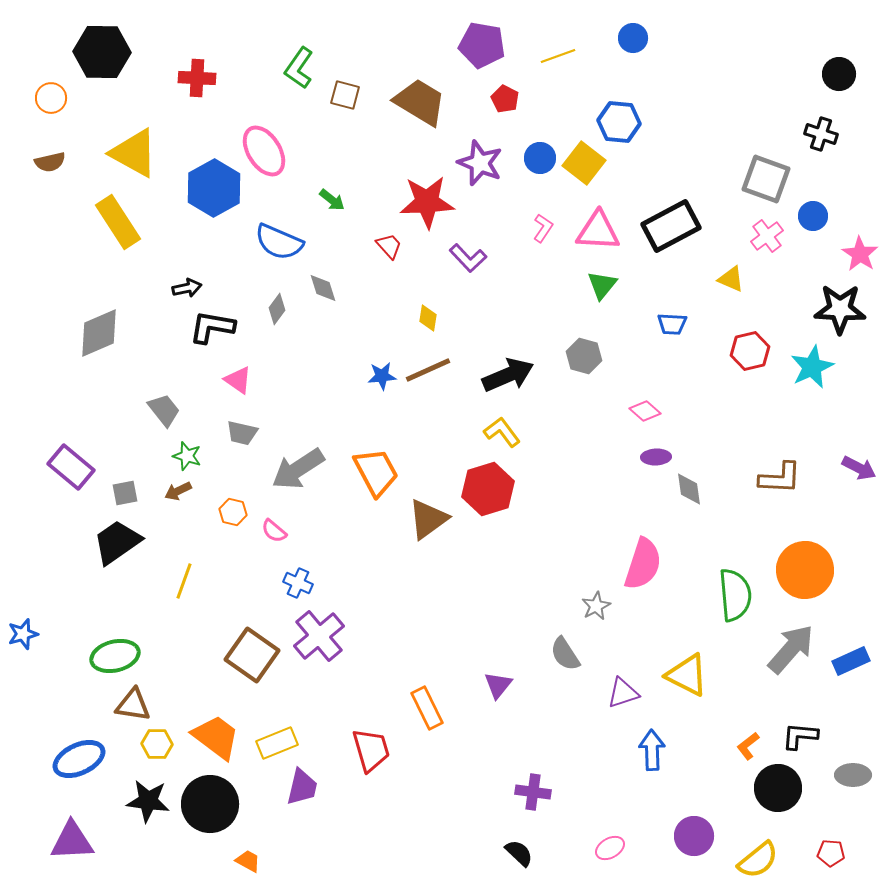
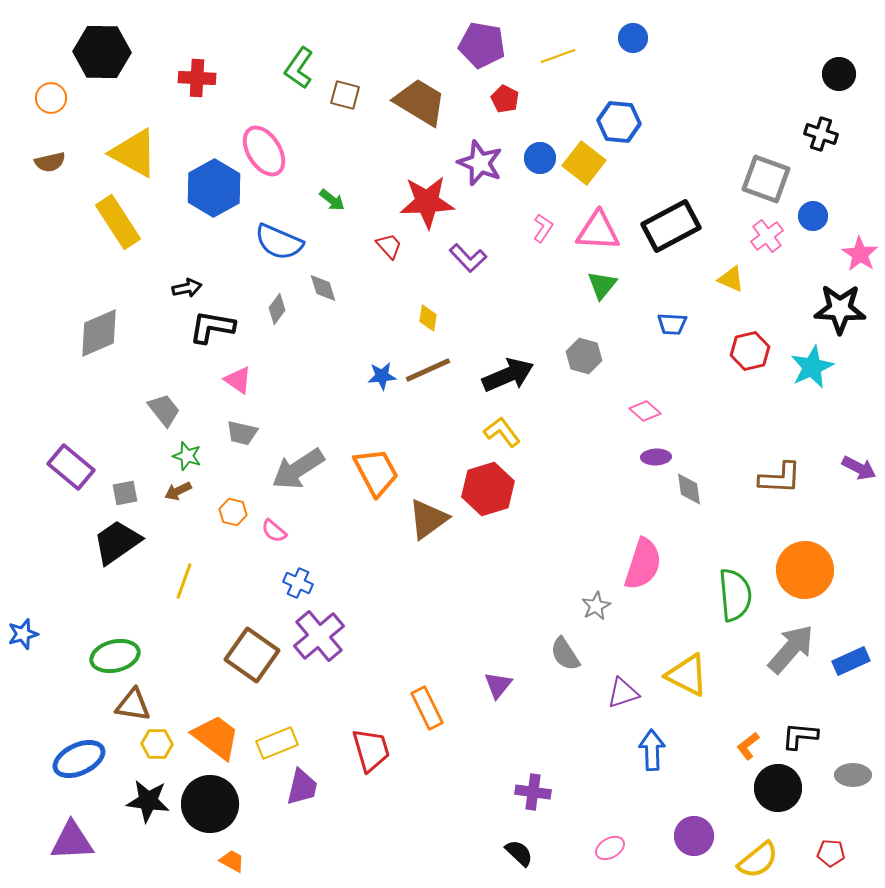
orange trapezoid at (248, 861): moved 16 px left
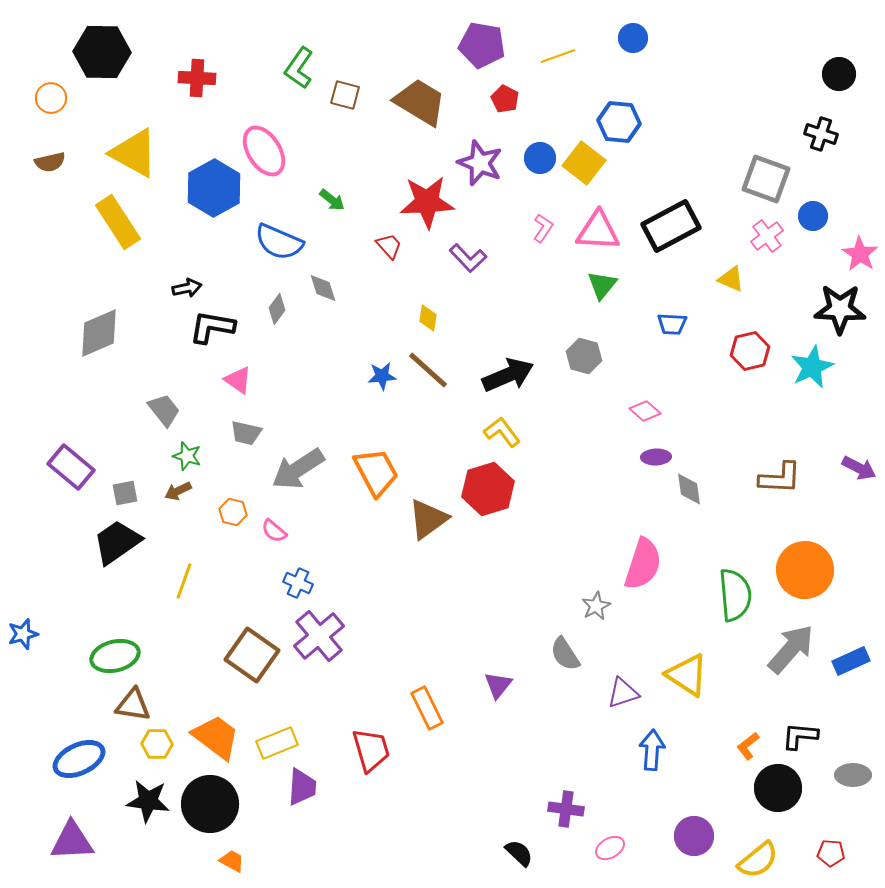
brown line at (428, 370): rotated 66 degrees clockwise
gray trapezoid at (242, 433): moved 4 px right
yellow triangle at (687, 675): rotated 6 degrees clockwise
blue arrow at (652, 750): rotated 6 degrees clockwise
purple trapezoid at (302, 787): rotated 9 degrees counterclockwise
purple cross at (533, 792): moved 33 px right, 17 px down
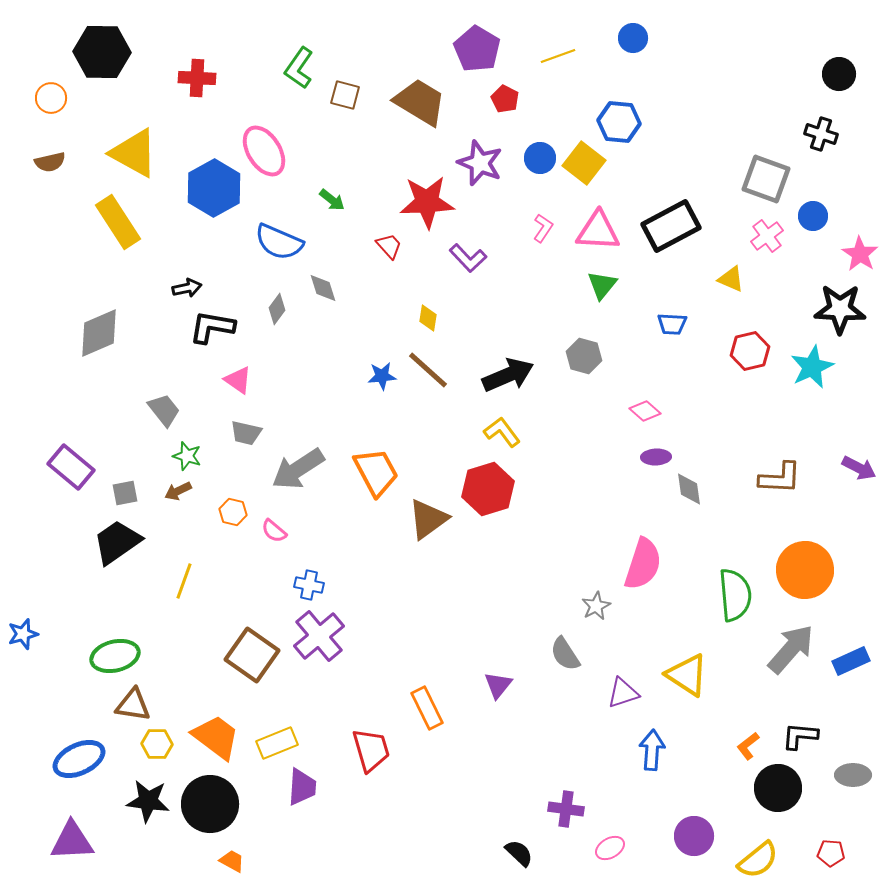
purple pentagon at (482, 45): moved 5 px left, 4 px down; rotated 21 degrees clockwise
blue cross at (298, 583): moved 11 px right, 2 px down; rotated 12 degrees counterclockwise
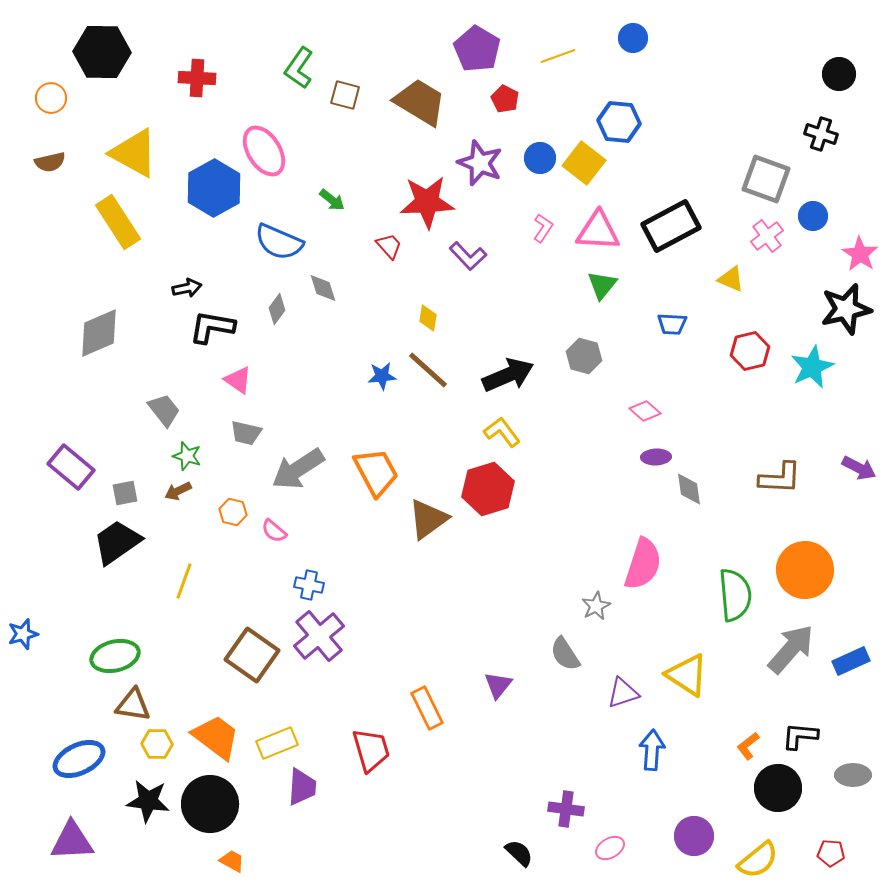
purple L-shape at (468, 258): moved 2 px up
black star at (840, 309): moved 6 px right; rotated 15 degrees counterclockwise
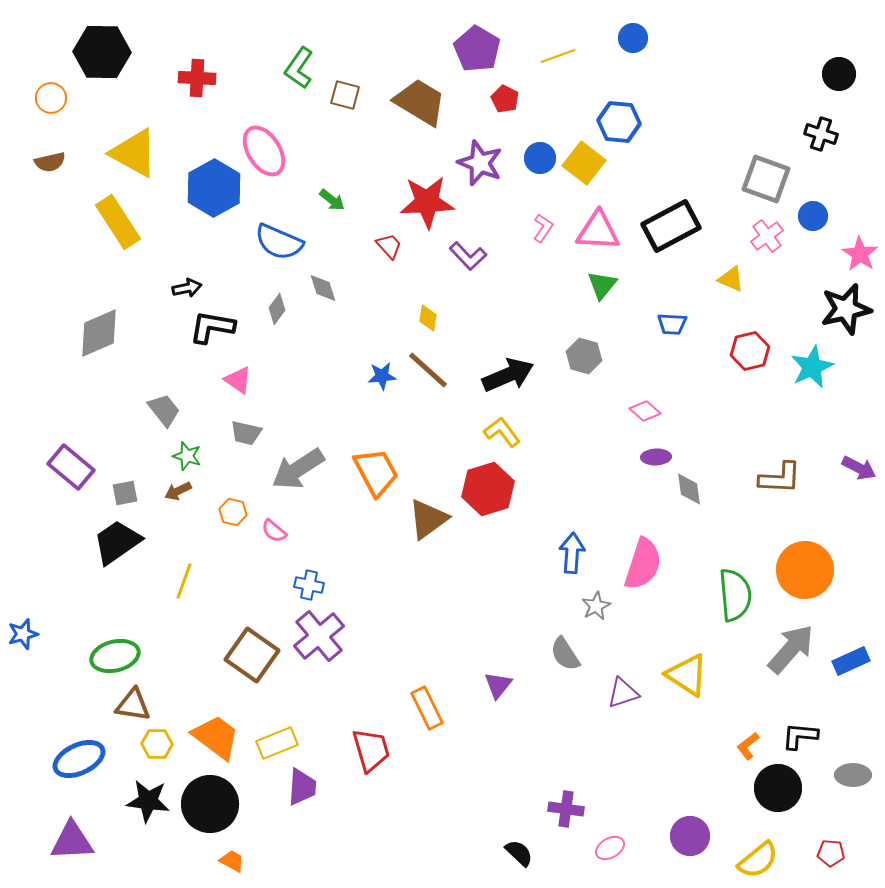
blue arrow at (652, 750): moved 80 px left, 197 px up
purple circle at (694, 836): moved 4 px left
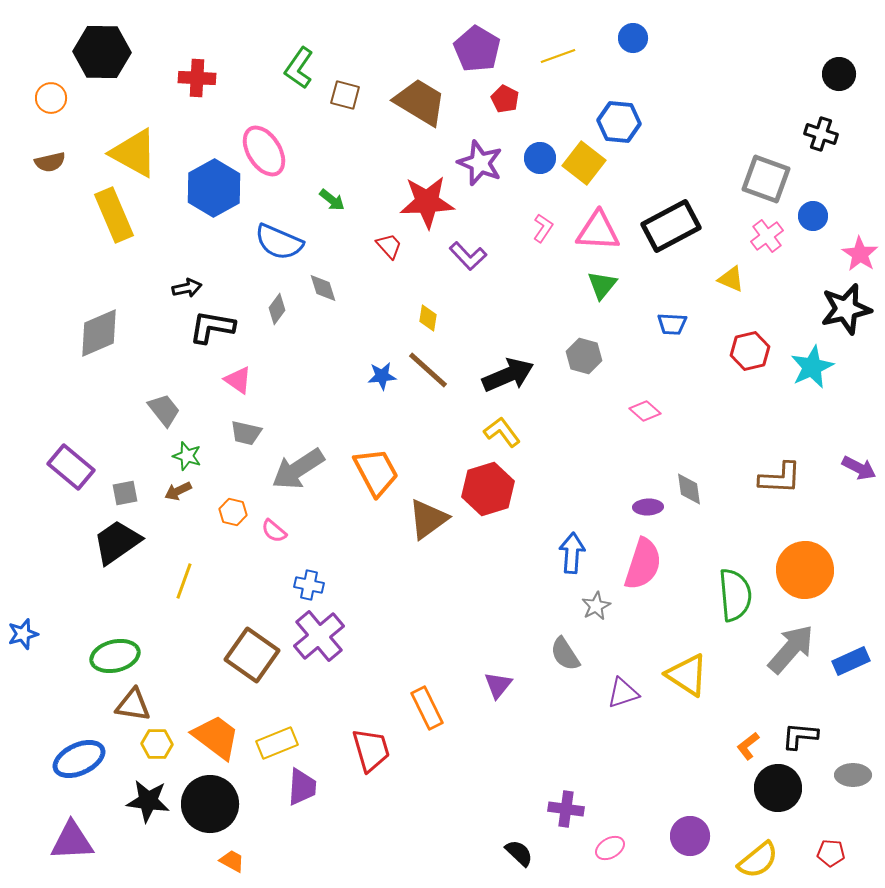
yellow rectangle at (118, 222): moved 4 px left, 7 px up; rotated 10 degrees clockwise
purple ellipse at (656, 457): moved 8 px left, 50 px down
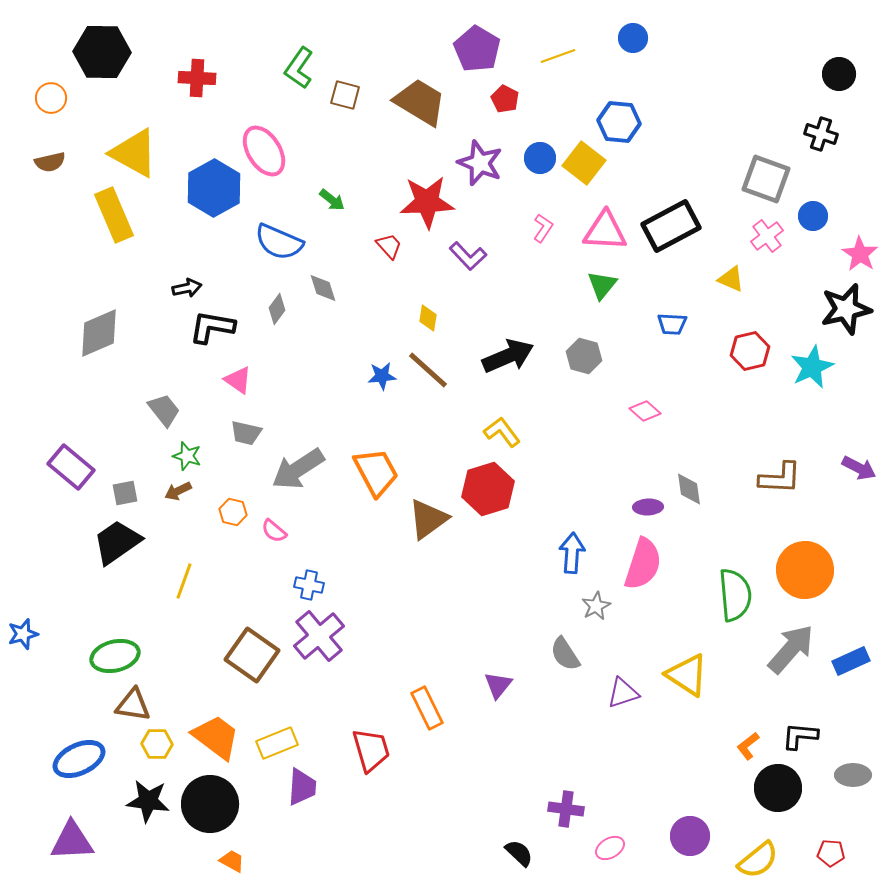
pink triangle at (598, 231): moved 7 px right
black arrow at (508, 375): moved 19 px up
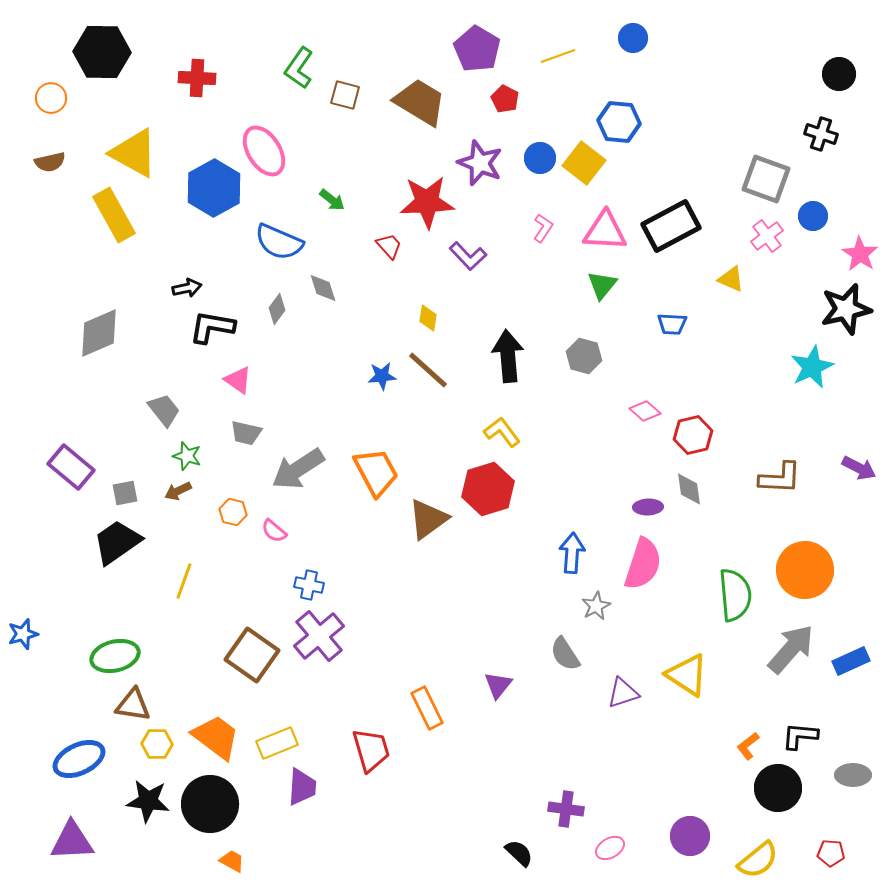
yellow rectangle at (114, 215): rotated 6 degrees counterclockwise
red hexagon at (750, 351): moved 57 px left, 84 px down
black arrow at (508, 356): rotated 72 degrees counterclockwise
